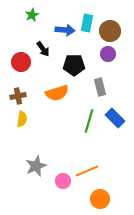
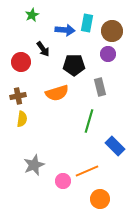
brown circle: moved 2 px right
blue rectangle: moved 28 px down
gray star: moved 2 px left, 1 px up
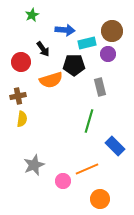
cyan rectangle: moved 20 px down; rotated 66 degrees clockwise
orange semicircle: moved 6 px left, 13 px up
orange line: moved 2 px up
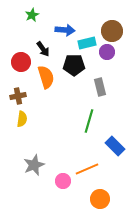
purple circle: moved 1 px left, 2 px up
orange semicircle: moved 5 px left, 3 px up; rotated 90 degrees counterclockwise
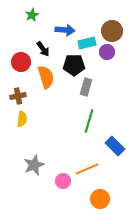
gray rectangle: moved 14 px left; rotated 30 degrees clockwise
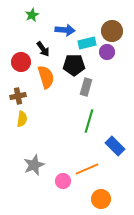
orange circle: moved 1 px right
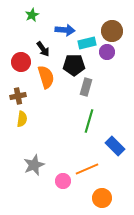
orange circle: moved 1 px right, 1 px up
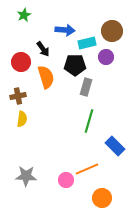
green star: moved 8 px left
purple circle: moved 1 px left, 5 px down
black pentagon: moved 1 px right
gray star: moved 8 px left, 11 px down; rotated 25 degrees clockwise
pink circle: moved 3 px right, 1 px up
